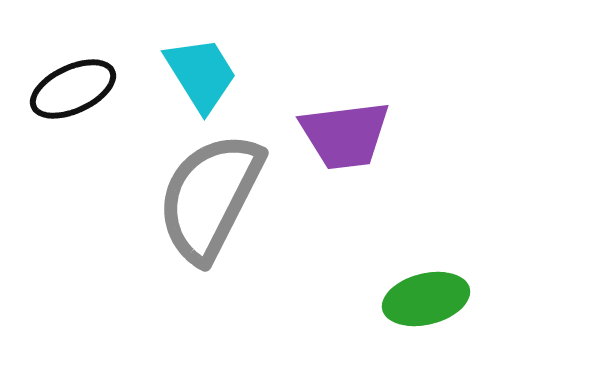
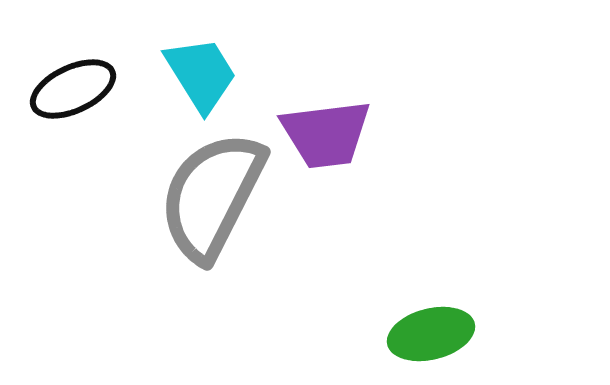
purple trapezoid: moved 19 px left, 1 px up
gray semicircle: moved 2 px right, 1 px up
green ellipse: moved 5 px right, 35 px down
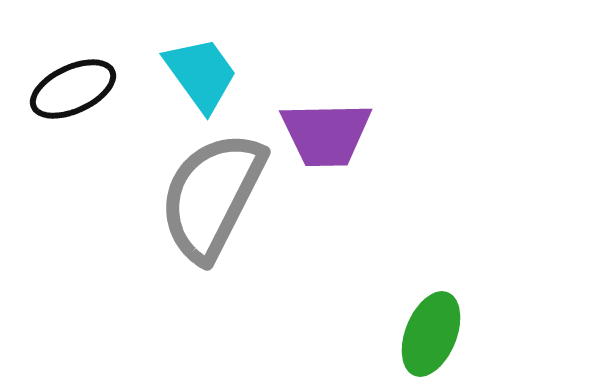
cyan trapezoid: rotated 4 degrees counterclockwise
purple trapezoid: rotated 6 degrees clockwise
green ellipse: rotated 54 degrees counterclockwise
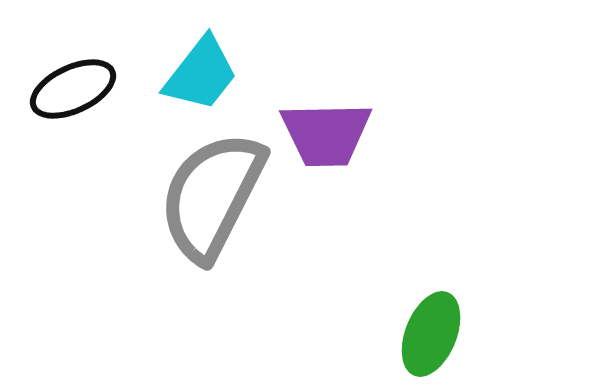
cyan trapezoid: rotated 74 degrees clockwise
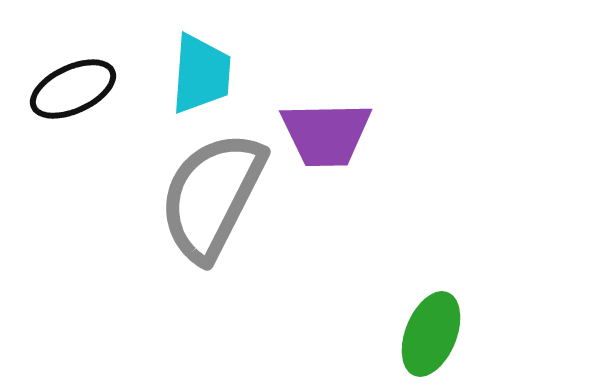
cyan trapezoid: rotated 34 degrees counterclockwise
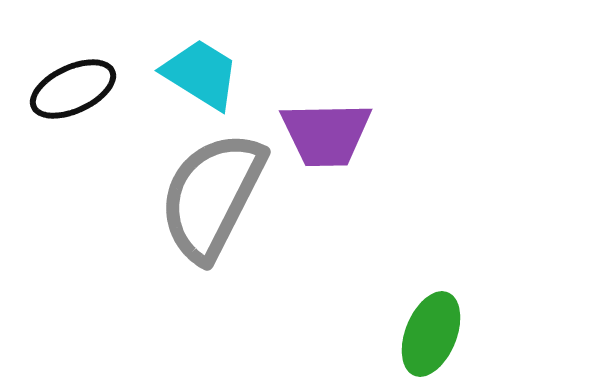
cyan trapezoid: rotated 62 degrees counterclockwise
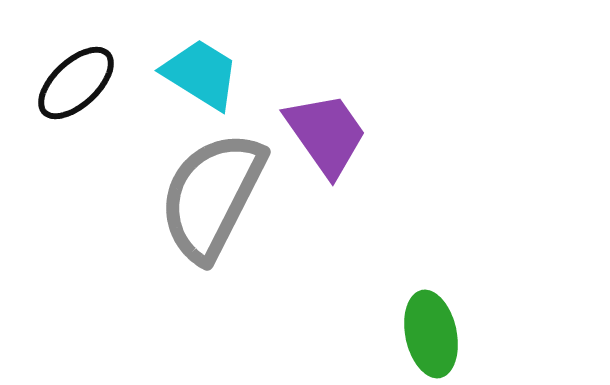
black ellipse: moved 3 px right, 6 px up; rotated 18 degrees counterclockwise
purple trapezoid: rotated 124 degrees counterclockwise
green ellipse: rotated 34 degrees counterclockwise
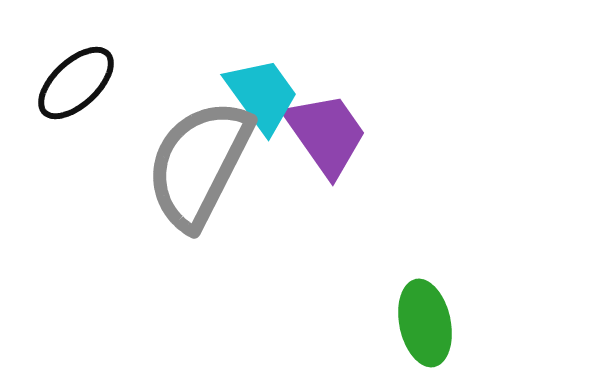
cyan trapezoid: moved 61 px right, 21 px down; rotated 22 degrees clockwise
gray semicircle: moved 13 px left, 32 px up
green ellipse: moved 6 px left, 11 px up
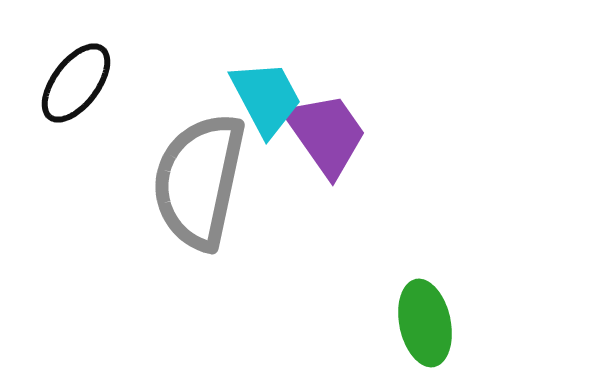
black ellipse: rotated 10 degrees counterclockwise
cyan trapezoid: moved 4 px right, 3 px down; rotated 8 degrees clockwise
gray semicircle: moved 17 px down; rotated 15 degrees counterclockwise
